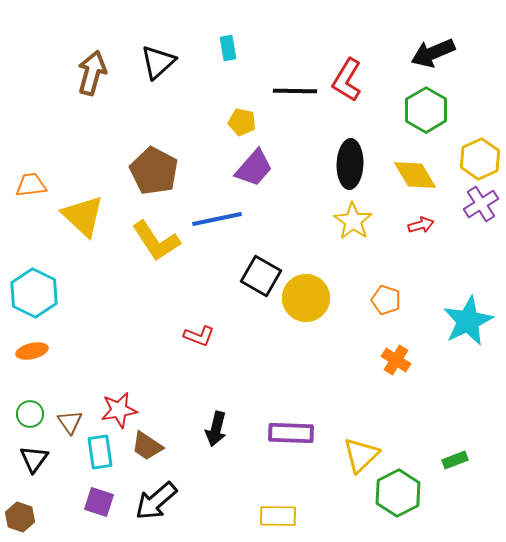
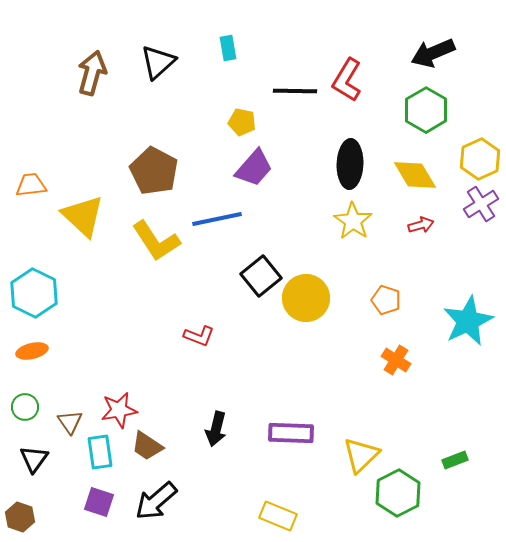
black square at (261, 276): rotated 21 degrees clockwise
green circle at (30, 414): moved 5 px left, 7 px up
yellow rectangle at (278, 516): rotated 21 degrees clockwise
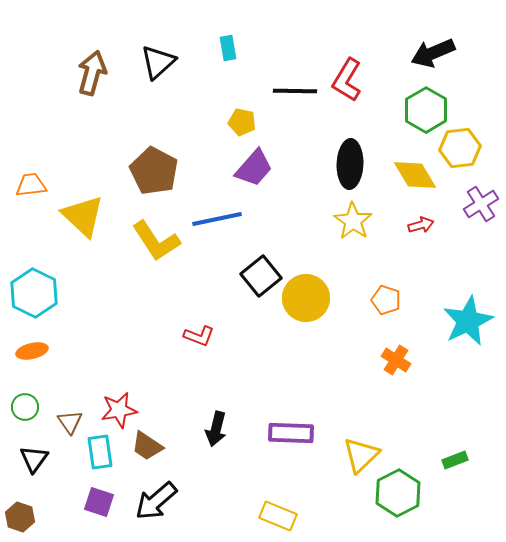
yellow hexagon at (480, 159): moved 20 px left, 11 px up; rotated 18 degrees clockwise
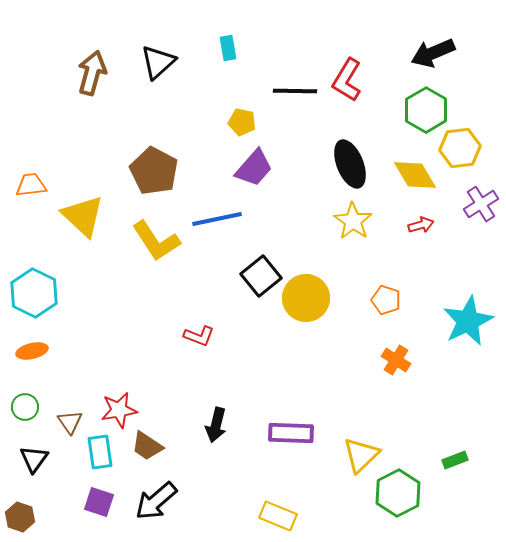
black ellipse at (350, 164): rotated 24 degrees counterclockwise
black arrow at (216, 429): moved 4 px up
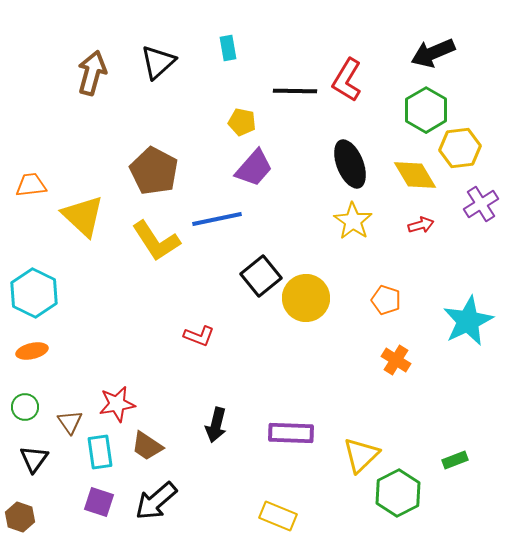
red star at (119, 410): moved 2 px left, 6 px up
